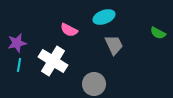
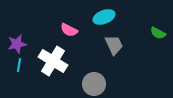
purple star: moved 1 px down
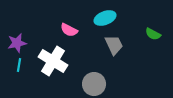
cyan ellipse: moved 1 px right, 1 px down
green semicircle: moved 5 px left, 1 px down
purple star: moved 1 px up
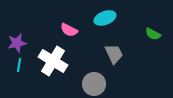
gray trapezoid: moved 9 px down
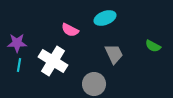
pink semicircle: moved 1 px right
green semicircle: moved 12 px down
purple star: rotated 12 degrees clockwise
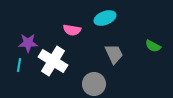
pink semicircle: moved 2 px right; rotated 18 degrees counterclockwise
purple star: moved 11 px right
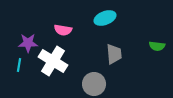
pink semicircle: moved 9 px left
green semicircle: moved 4 px right; rotated 21 degrees counterclockwise
gray trapezoid: rotated 20 degrees clockwise
